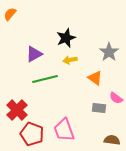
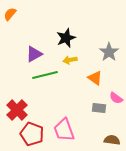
green line: moved 4 px up
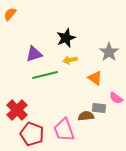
purple triangle: rotated 12 degrees clockwise
brown semicircle: moved 26 px left, 24 px up; rotated 14 degrees counterclockwise
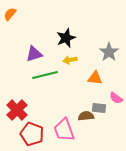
orange triangle: rotated 28 degrees counterclockwise
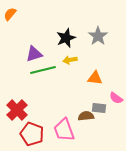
gray star: moved 11 px left, 16 px up
green line: moved 2 px left, 5 px up
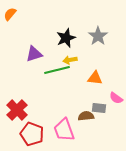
green line: moved 14 px right
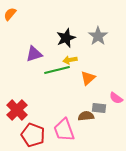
orange triangle: moved 7 px left; rotated 49 degrees counterclockwise
red pentagon: moved 1 px right, 1 px down
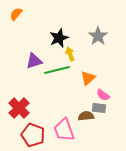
orange semicircle: moved 6 px right
black star: moved 7 px left
purple triangle: moved 7 px down
yellow arrow: moved 6 px up; rotated 80 degrees clockwise
pink semicircle: moved 13 px left, 3 px up
red cross: moved 2 px right, 2 px up
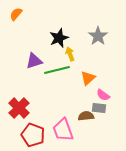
pink trapezoid: moved 1 px left
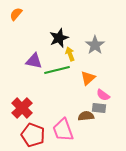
gray star: moved 3 px left, 9 px down
purple triangle: rotated 30 degrees clockwise
red cross: moved 3 px right
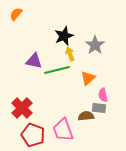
black star: moved 5 px right, 2 px up
pink semicircle: rotated 40 degrees clockwise
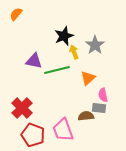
yellow arrow: moved 4 px right, 2 px up
